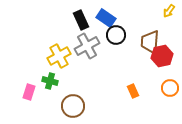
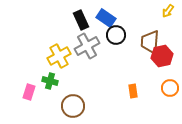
yellow arrow: moved 1 px left
orange rectangle: rotated 16 degrees clockwise
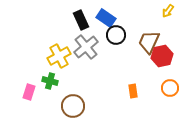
brown trapezoid: moved 1 px left; rotated 20 degrees clockwise
gray cross: moved 1 px left, 1 px down; rotated 10 degrees counterclockwise
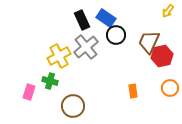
black rectangle: moved 1 px right
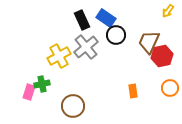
green cross: moved 8 px left, 3 px down; rotated 28 degrees counterclockwise
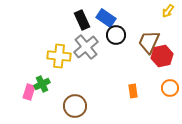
yellow cross: rotated 35 degrees clockwise
green cross: rotated 14 degrees counterclockwise
brown circle: moved 2 px right
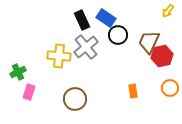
black circle: moved 2 px right
green cross: moved 24 px left, 12 px up
brown circle: moved 7 px up
